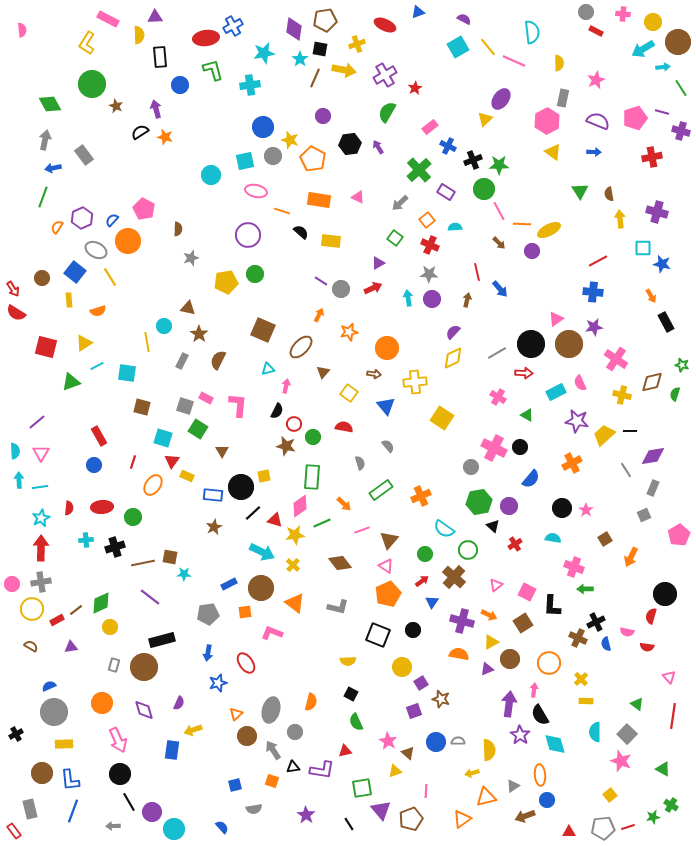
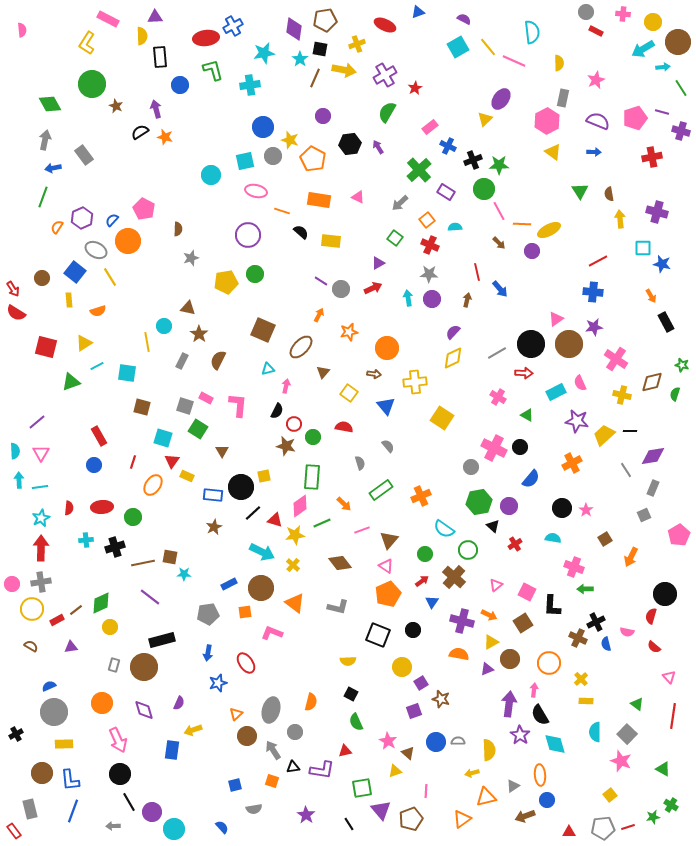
yellow semicircle at (139, 35): moved 3 px right, 1 px down
red semicircle at (647, 647): moved 7 px right; rotated 32 degrees clockwise
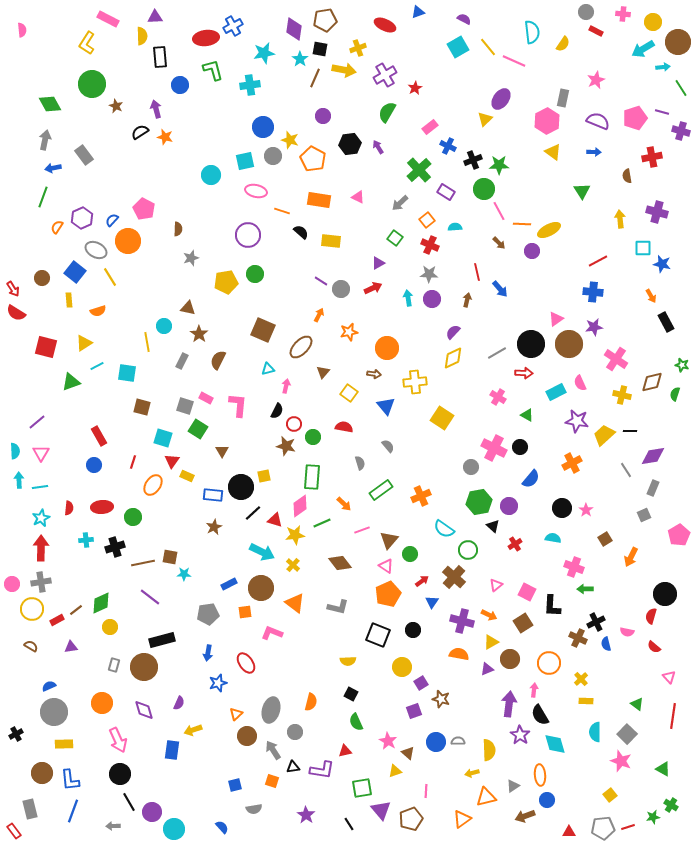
yellow cross at (357, 44): moved 1 px right, 4 px down
yellow semicircle at (559, 63): moved 4 px right, 19 px up; rotated 35 degrees clockwise
green triangle at (580, 191): moved 2 px right
brown semicircle at (609, 194): moved 18 px right, 18 px up
green circle at (425, 554): moved 15 px left
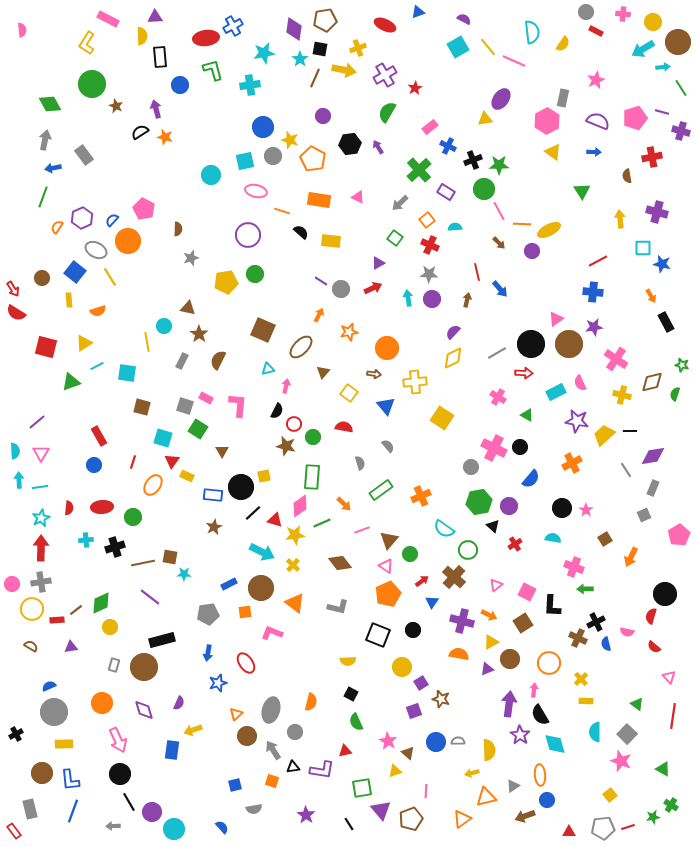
yellow triangle at (485, 119): rotated 35 degrees clockwise
red rectangle at (57, 620): rotated 24 degrees clockwise
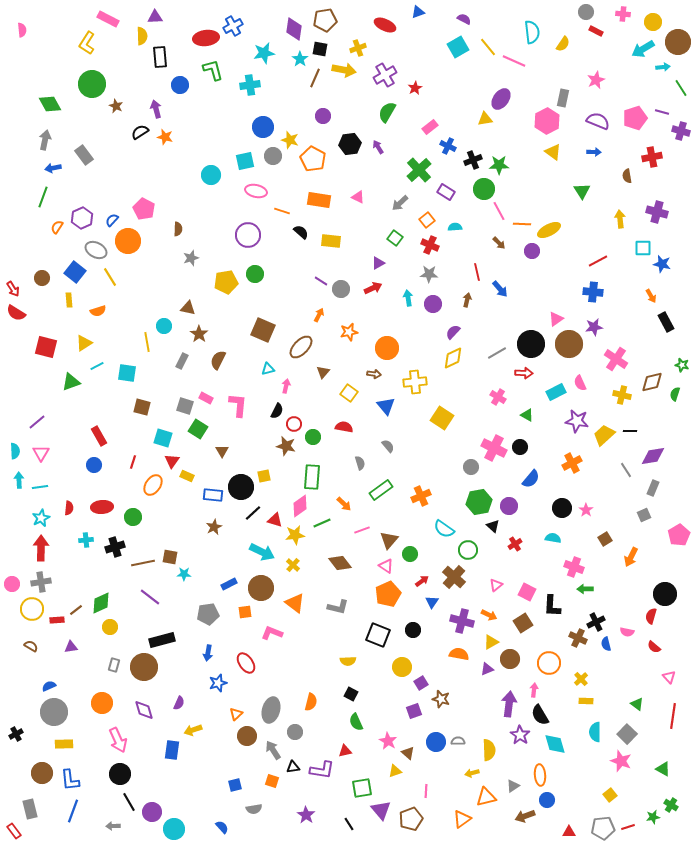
purple circle at (432, 299): moved 1 px right, 5 px down
